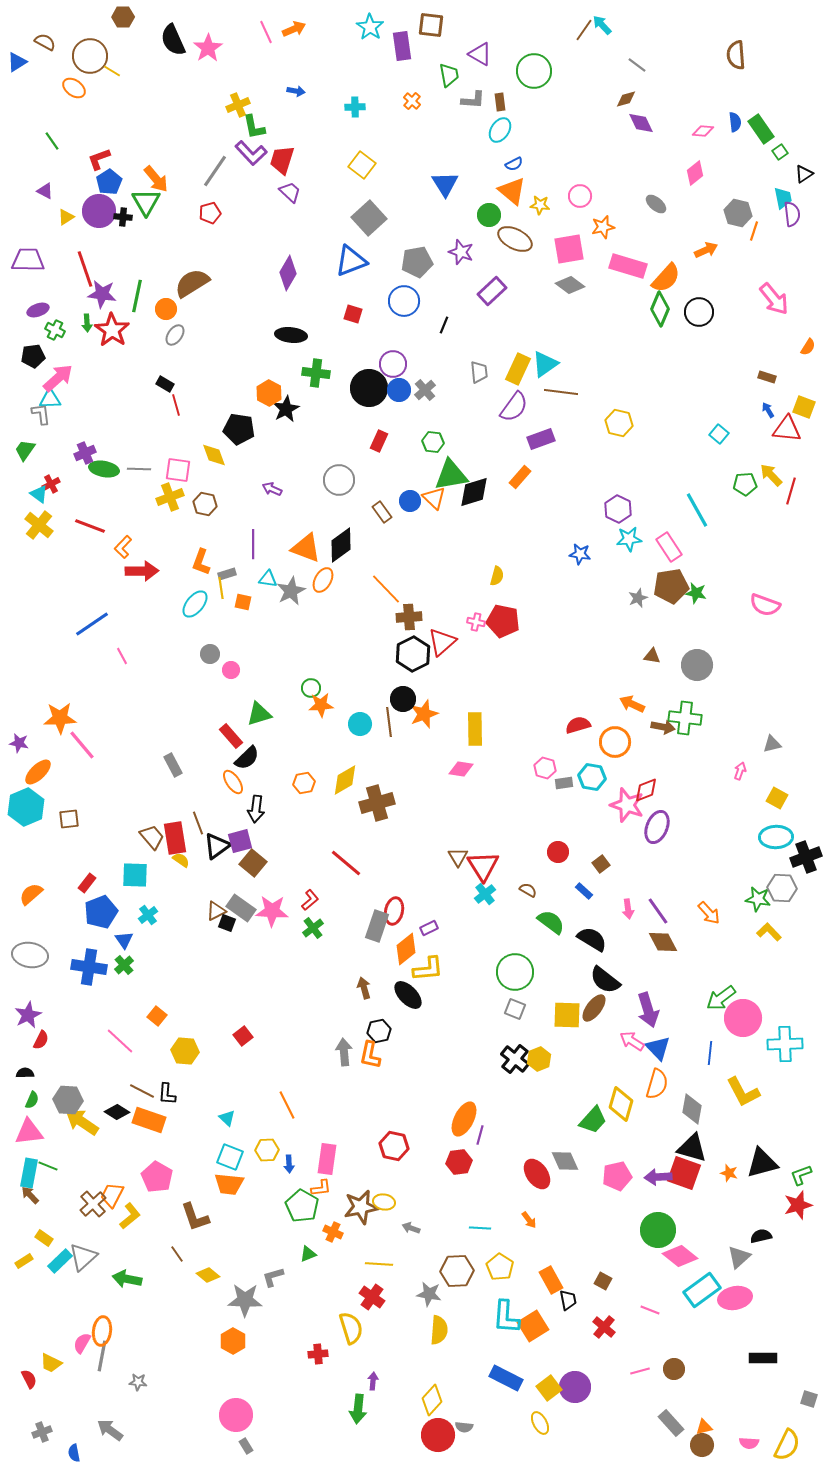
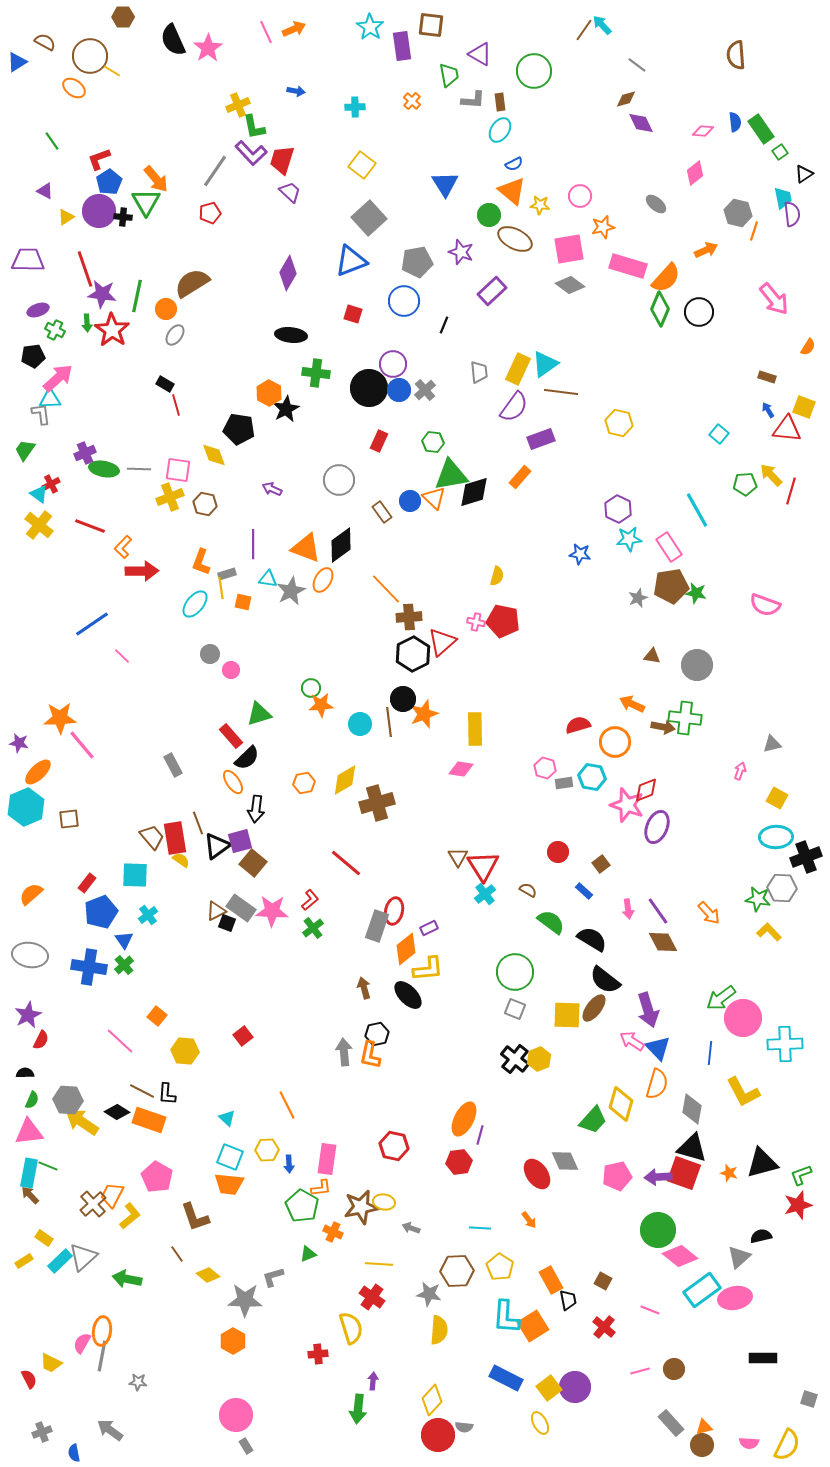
pink line at (122, 656): rotated 18 degrees counterclockwise
black hexagon at (379, 1031): moved 2 px left, 3 px down
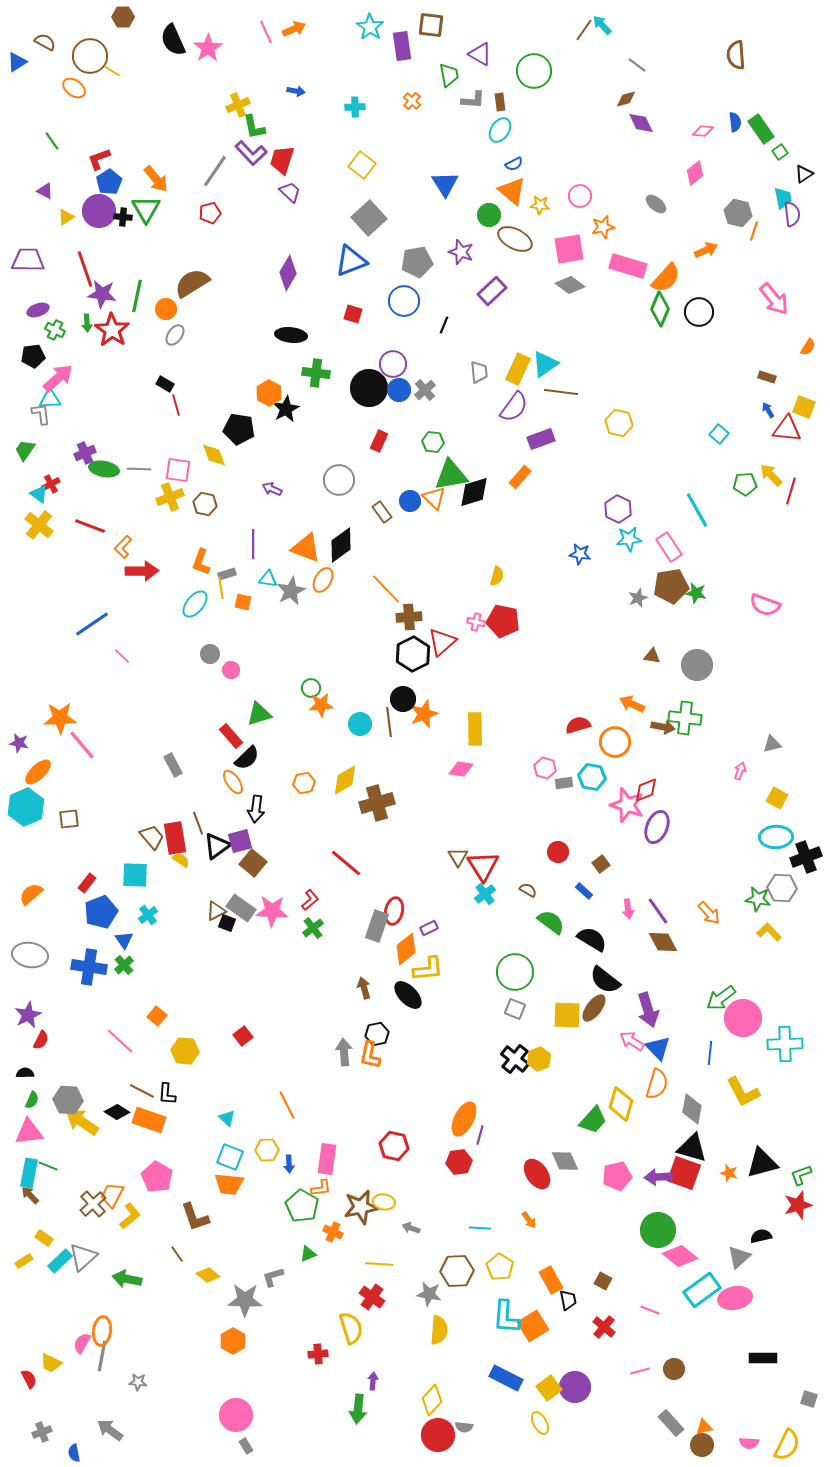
green triangle at (146, 202): moved 7 px down
